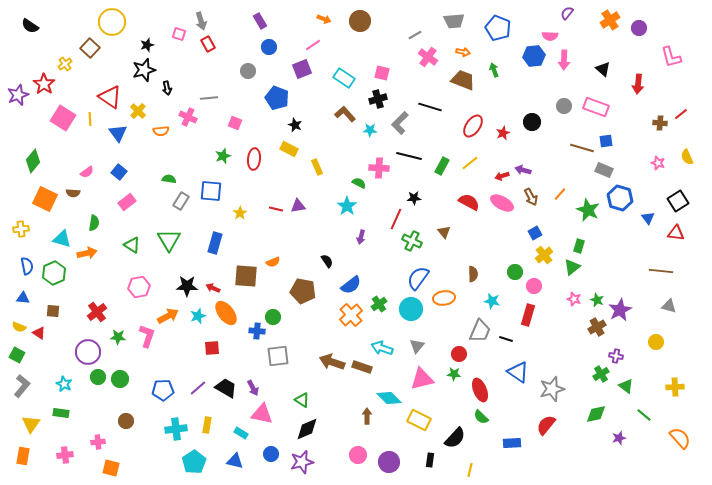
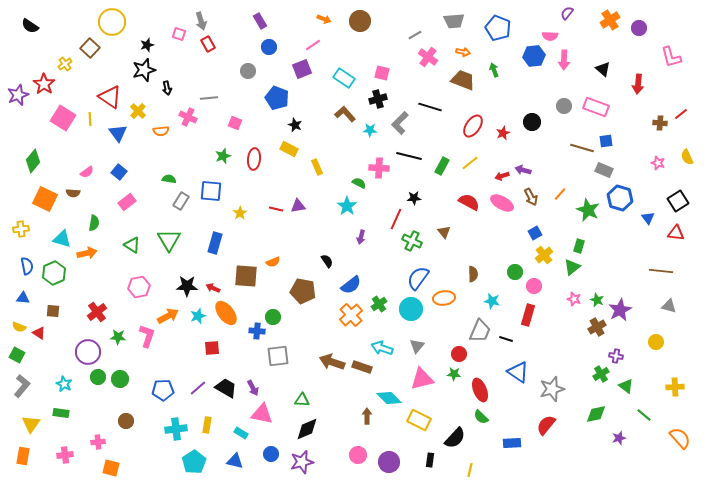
green triangle at (302, 400): rotated 28 degrees counterclockwise
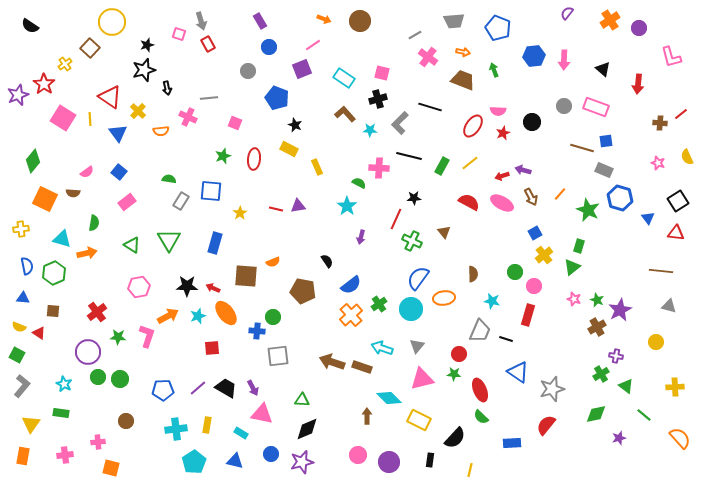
pink semicircle at (550, 36): moved 52 px left, 75 px down
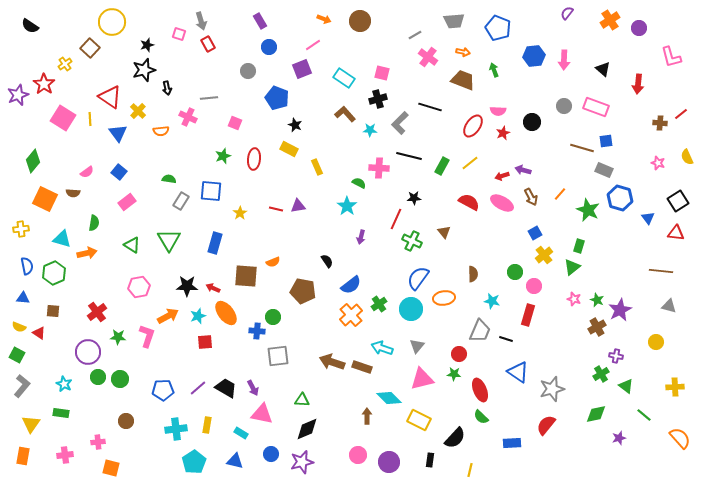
red square at (212, 348): moved 7 px left, 6 px up
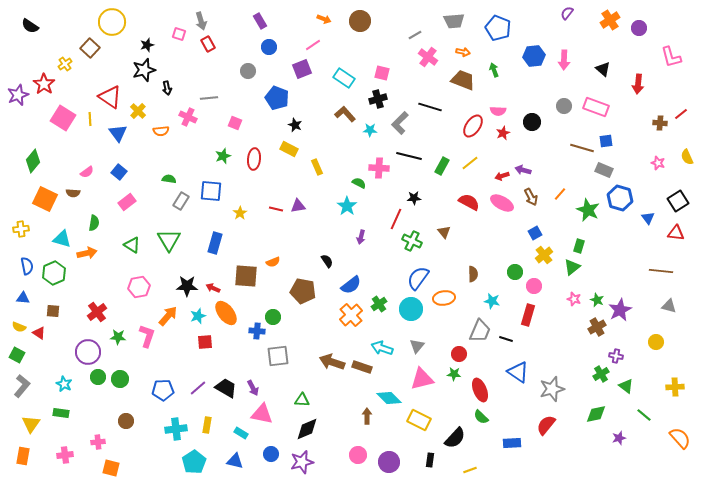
orange arrow at (168, 316): rotated 20 degrees counterclockwise
yellow line at (470, 470): rotated 56 degrees clockwise
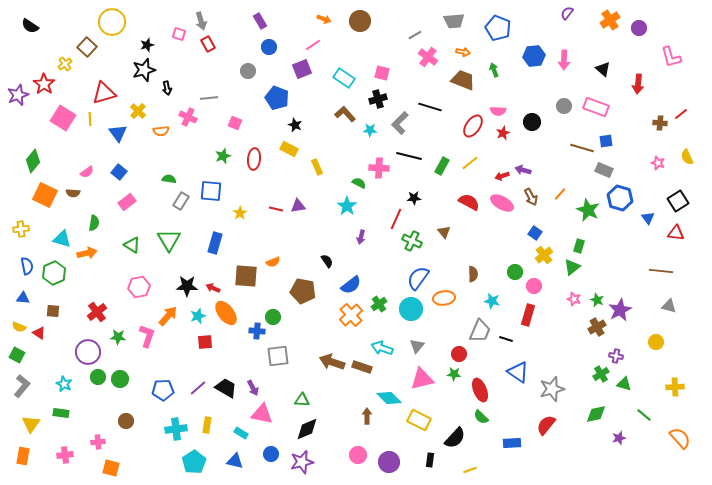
brown square at (90, 48): moved 3 px left, 1 px up
red triangle at (110, 97): moved 6 px left, 4 px up; rotated 50 degrees counterclockwise
orange square at (45, 199): moved 4 px up
blue square at (535, 233): rotated 24 degrees counterclockwise
green triangle at (626, 386): moved 2 px left, 2 px up; rotated 21 degrees counterclockwise
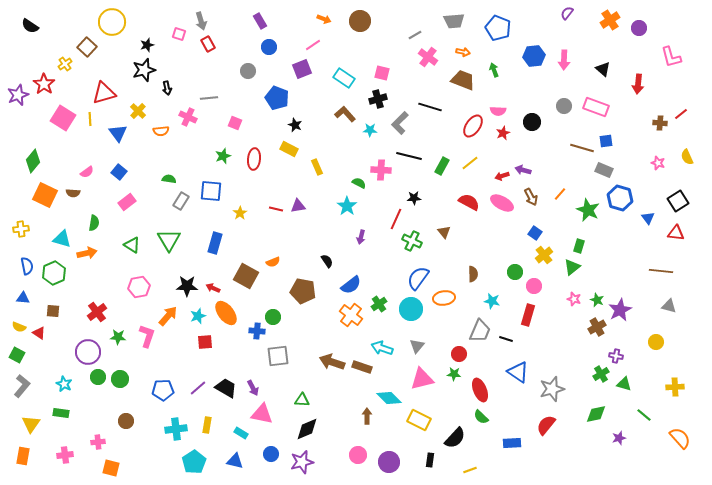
pink cross at (379, 168): moved 2 px right, 2 px down
brown square at (246, 276): rotated 25 degrees clockwise
orange cross at (351, 315): rotated 10 degrees counterclockwise
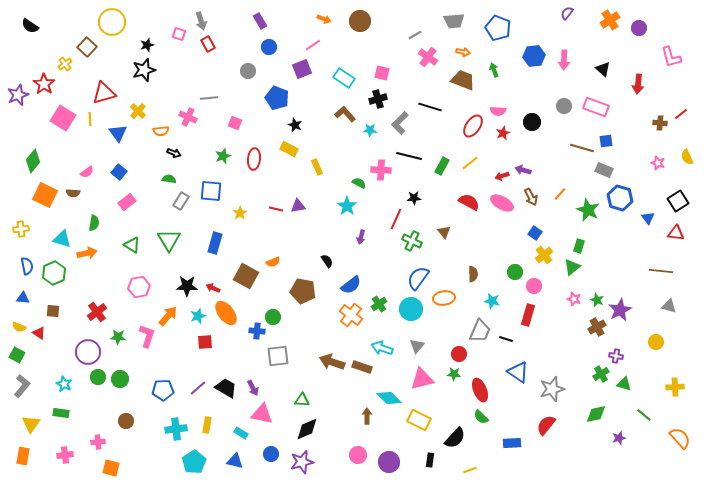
black arrow at (167, 88): moved 7 px right, 65 px down; rotated 56 degrees counterclockwise
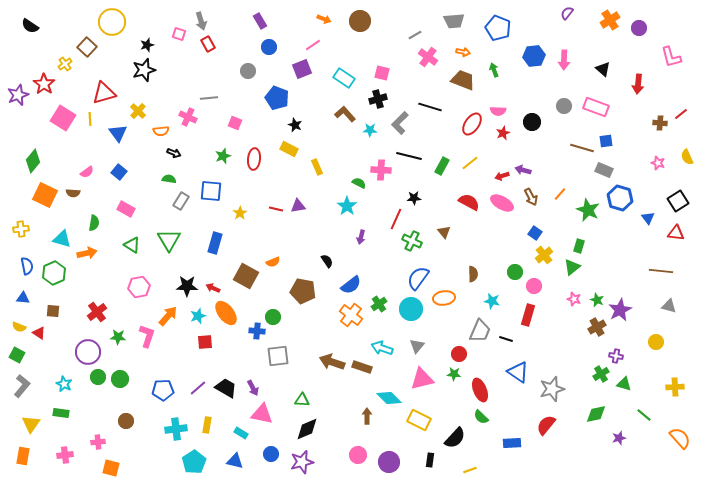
red ellipse at (473, 126): moved 1 px left, 2 px up
pink rectangle at (127, 202): moved 1 px left, 7 px down; rotated 66 degrees clockwise
